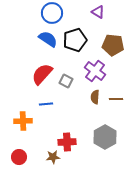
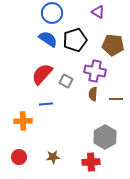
purple cross: rotated 25 degrees counterclockwise
brown semicircle: moved 2 px left, 3 px up
red cross: moved 24 px right, 20 px down
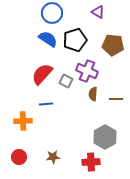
purple cross: moved 8 px left; rotated 10 degrees clockwise
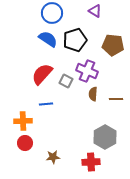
purple triangle: moved 3 px left, 1 px up
red circle: moved 6 px right, 14 px up
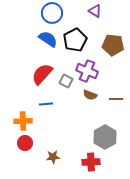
black pentagon: rotated 10 degrees counterclockwise
brown semicircle: moved 3 px left, 1 px down; rotated 72 degrees counterclockwise
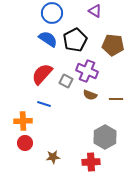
blue line: moved 2 px left; rotated 24 degrees clockwise
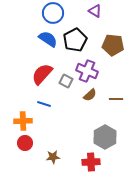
blue circle: moved 1 px right
brown semicircle: rotated 64 degrees counterclockwise
